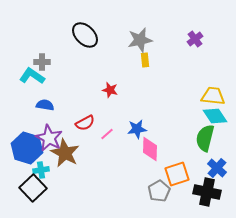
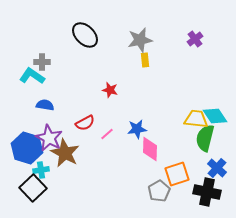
yellow trapezoid: moved 17 px left, 23 px down
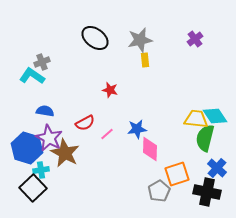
black ellipse: moved 10 px right, 3 px down; rotated 8 degrees counterclockwise
gray cross: rotated 21 degrees counterclockwise
blue semicircle: moved 6 px down
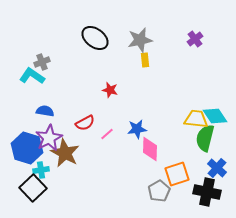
purple star: rotated 16 degrees clockwise
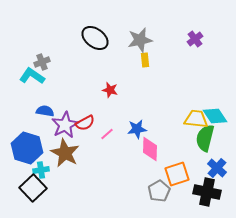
purple star: moved 16 px right, 13 px up
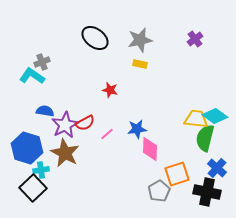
yellow rectangle: moved 5 px left, 4 px down; rotated 72 degrees counterclockwise
cyan diamond: rotated 20 degrees counterclockwise
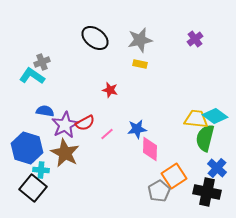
cyan cross: rotated 14 degrees clockwise
orange square: moved 3 px left, 2 px down; rotated 15 degrees counterclockwise
black square: rotated 8 degrees counterclockwise
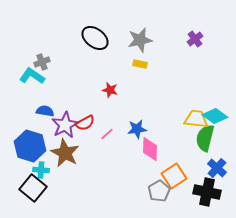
blue hexagon: moved 3 px right, 2 px up
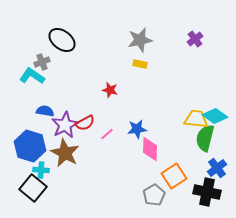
black ellipse: moved 33 px left, 2 px down
blue cross: rotated 12 degrees clockwise
gray pentagon: moved 5 px left, 4 px down
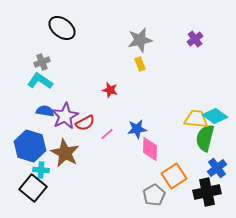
black ellipse: moved 12 px up
yellow rectangle: rotated 56 degrees clockwise
cyan L-shape: moved 8 px right, 5 px down
purple star: moved 9 px up
black cross: rotated 24 degrees counterclockwise
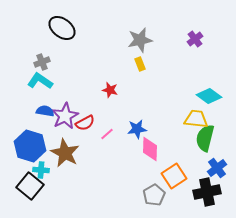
cyan diamond: moved 6 px left, 20 px up
black square: moved 3 px left, 2 px up
